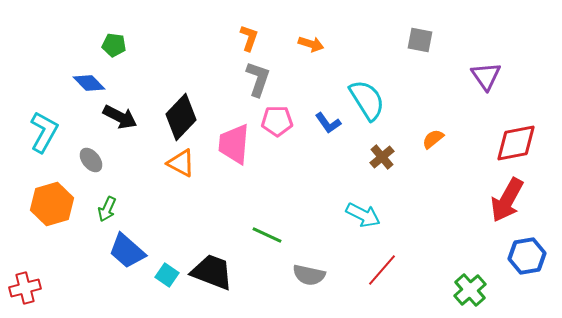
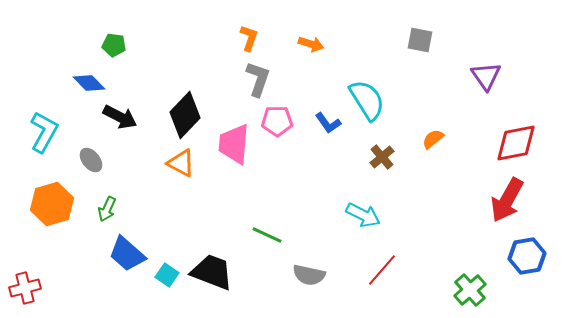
black diamond: moved 4 px right, 2 px up
blue trapezoid: moved 3 px down
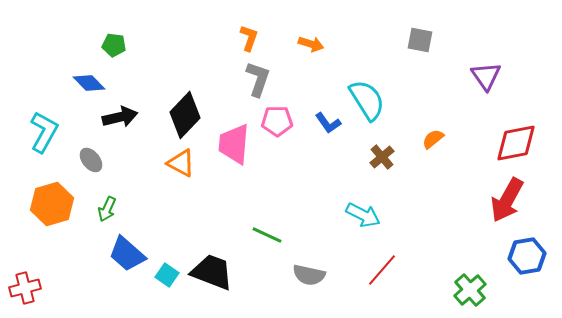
black arrow: rotated 40 degrees counterclockwise
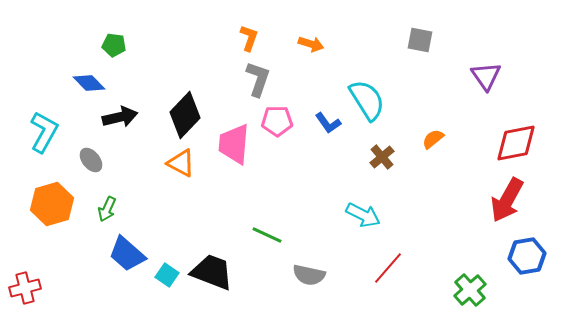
red line: moved 6 px right, 2 px up
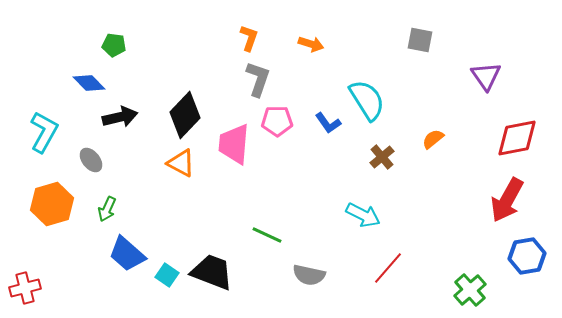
red diamond: moved 1 px right, 5 px up
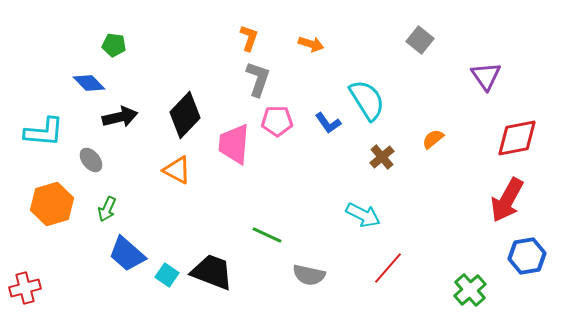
gray square: rotated 28 degrees clockwise
cyan L-shape: rotated 66 degrees clockwise
orange triangle: moved 4 px left, 7 px down
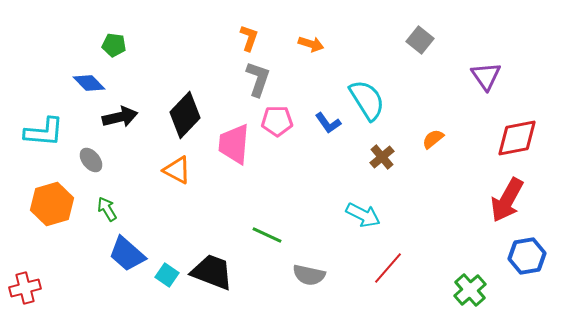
green arrow: rotated 125 degrees clockwise
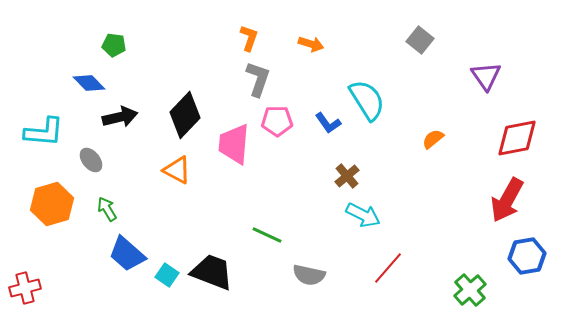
brown cross: moved 35 px left, 19 px down
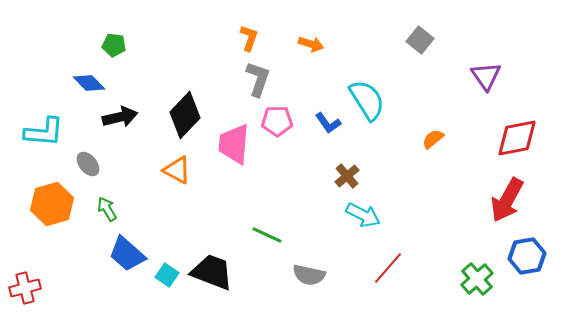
gray ellipse: moved 3 px left, 4 px down
green cross: moved 7 px right, 11 px up
